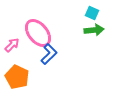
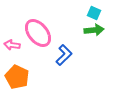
cyan square: moved 2 px right
pink arrow: rotated 126 degrees counterclockwise
blue L-shape: moved 15 px right, 1 px down
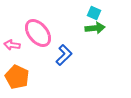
green arrow: moved 1 px right, 2 px up
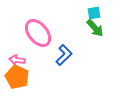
cyan square: rotated 32 degrees counterclockwise
green arrow: rotated 54 degrees clockwise
pink arrow: moved 5 px right, 15 px down
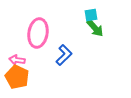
cyan square: moved 3 px left, 2 px down
pink ellipse: rotated 48 degrees clockwise
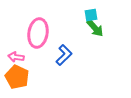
pink arrow: moved 1 px left, 3 px up
